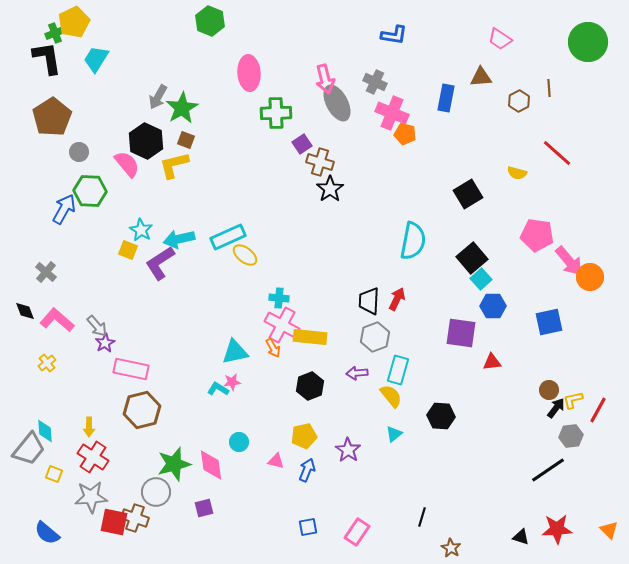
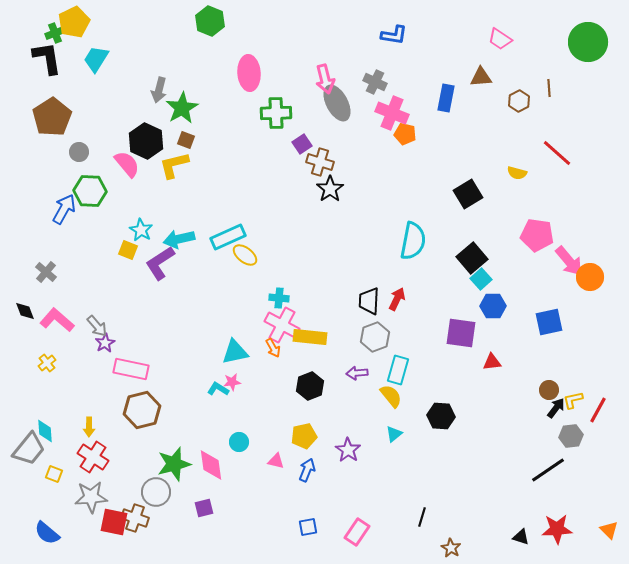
gray arrow at (158, 97): moved 1 px right, 7 px up; rotated 15 degrees counterclockwise
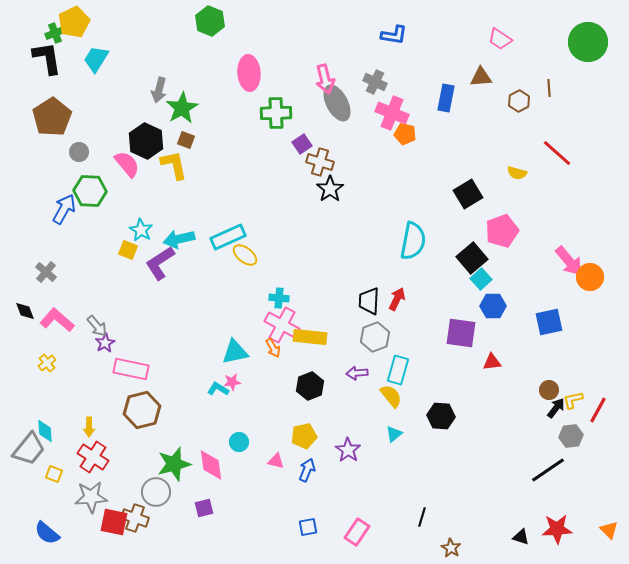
yellow L-shape at (174, 165): rotated 92 degrees clockwise
pink pentagon at (537, 235): moved 35 px left, 4 px up; rotated 28 degrees counterclockwise
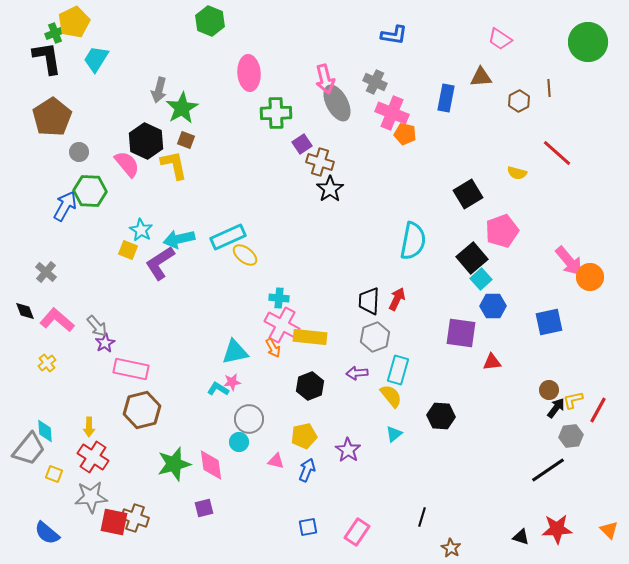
blue arrow at (64, 209): moved 1 px right, 3 px up
gray circle at (156, 492): moved 93 px right, 73 px up
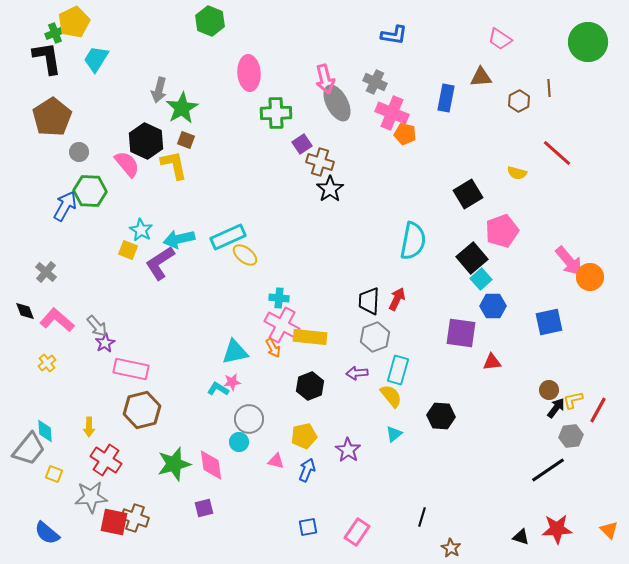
red cross at (93, 457): moved 13 px right, 3 px down
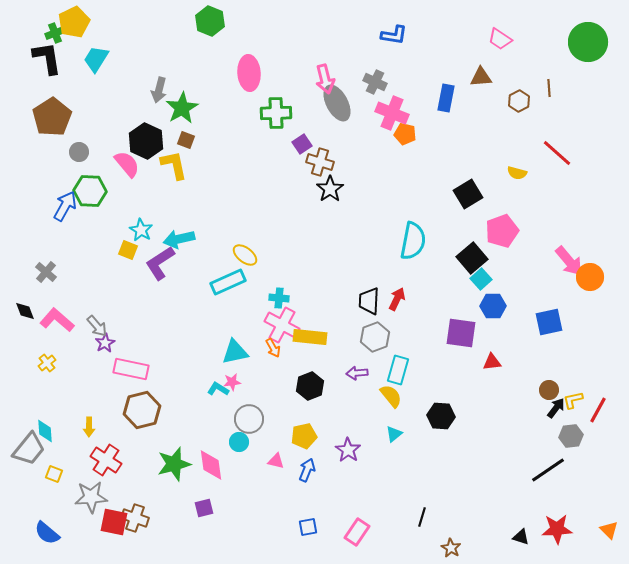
cyan rectangle at (228, 237): moved 45 px down
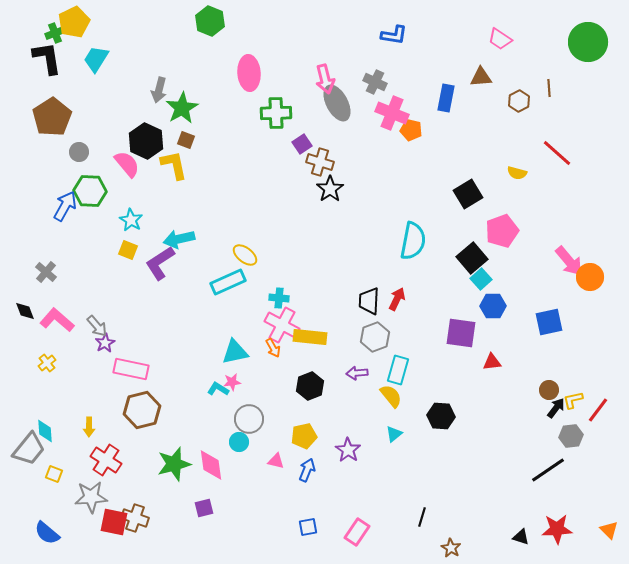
orange pentagon at (405, 134): moved 6 px right, 4 px up
cyan star at (141, 230): moved 10 px left, 10 px up
red line at (598, 410): rotated 8 degrees clockwise
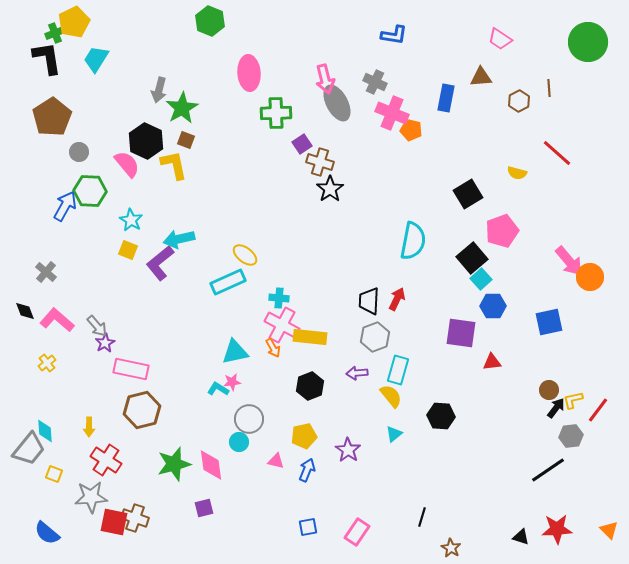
purple L-shape at (160, 263): rotated 6 degrees counterclockwise
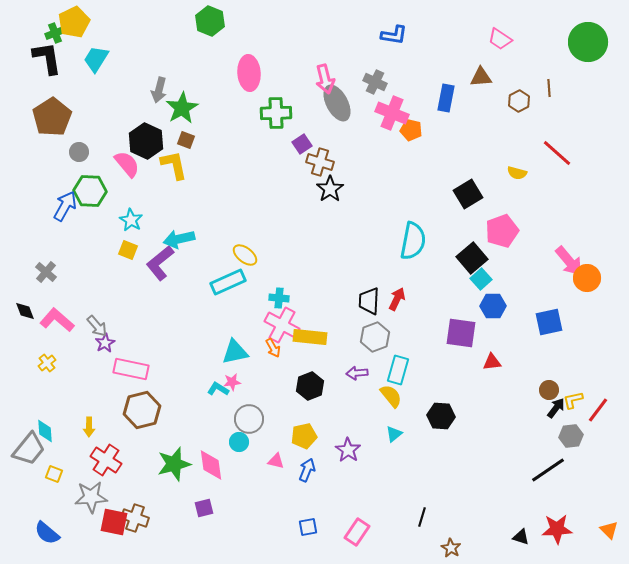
orange circle at (590, 277): moved 3 px left, 1 px down
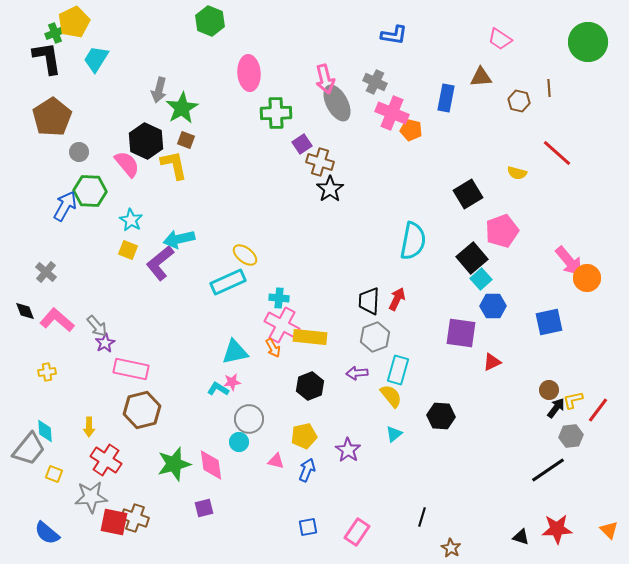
brown hexagon at (519, 101): rotated 20 degrees counterclockwise
red triangle at (492, 362): rotated 18 degrees counterclockwise
yellow cross at (47, 363): moved 9 px down; rotated 30 degrees clockwise
